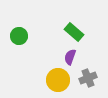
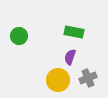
green rectangle: rotated 30 degrees counterclockwise
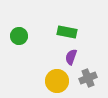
green rectangle: moved 7 px left
purple semicircle: moved 1 px right
yellow circle: moved 1 px left, 1 px down
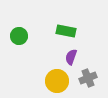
green rectangle: moved 1 px left, 1 px up
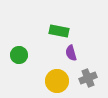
green rectangle: moved 7 px left
green circle: moved 19 px down
purple semicircle: moved 4 px up; rotated 35 degrees counterclockwise
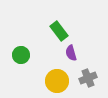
green rectangle: rotated 42 degrees clockwise
green circle: moved 2 px right
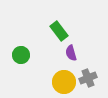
yellow circle: moved 7 px right, 1 px down
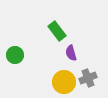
green rectangle: moved 2 px left
green circle: moved 6 px left
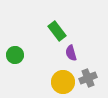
yellow circle: moved 1 px left
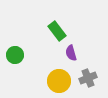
yellow circle: moved 4 px left, 1 px up
